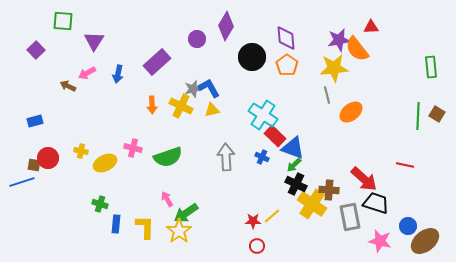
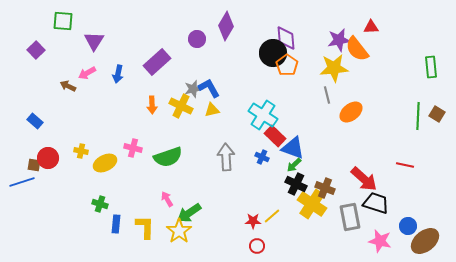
black circle at (252, 57): moved 21 px right, 4 px up
blue rectangle at (35, 121): rotated 56 degrees clockwise
brown cross at (329, 190): moved 4 px left, 2 px up; rotated 18 degrees clockwise
green arrow at (186, 213): moved 3 px right
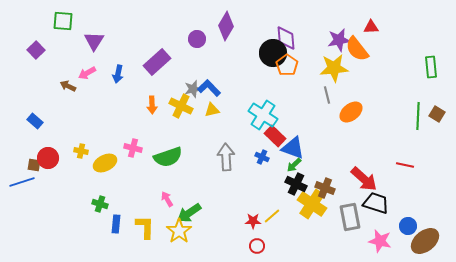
blue L-shape at (209, 88): rotated 15 degrees counterclockwise
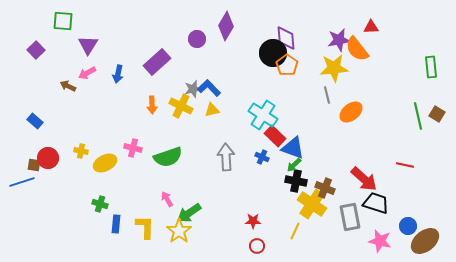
purple triangle at (94, 41): moved 6 px left, 4 px down
green line at (418, 116): rotated 16 degrees counterclockwise
black cross at (296, 184): moved 3 px up; rotated 15 degrees counterclockwise
yellow line at (272, 216): moved 23 px right, 15 px down; rotated 24 degrees counterclockwise
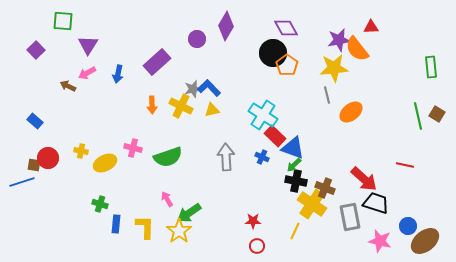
purple diamond at (286, 38): moved 10 px up; rotated 25 degrees counterclockwise
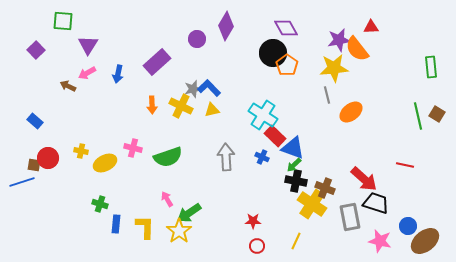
yellow line at (295, 231): moved 1 px right, 10 px down
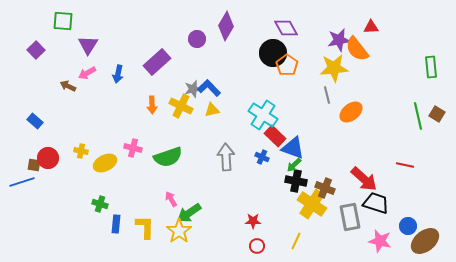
pink arrow at (167, 199): moved 4 px right
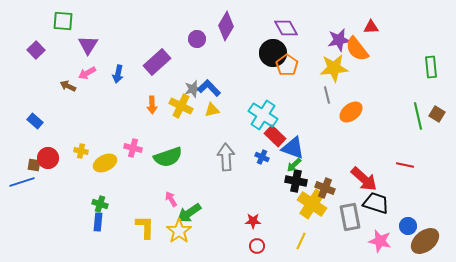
blue rectangle at (116, 224): moved 18 px left, 2 px up
yellow line at (296, 241): moved 5 px right
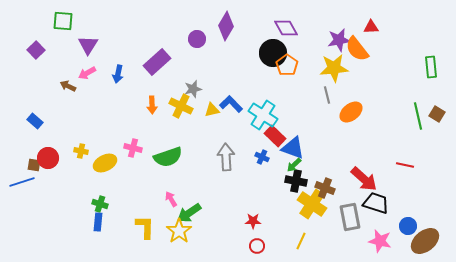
blue L-shape at (209, 88): moved 22 px right, 16 px down
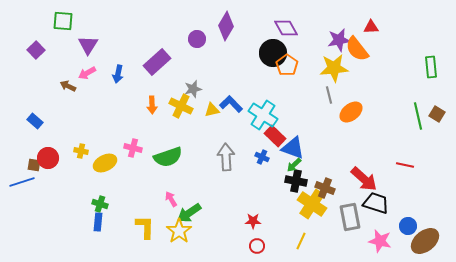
gray line at (327, 95): moved 2 px right
